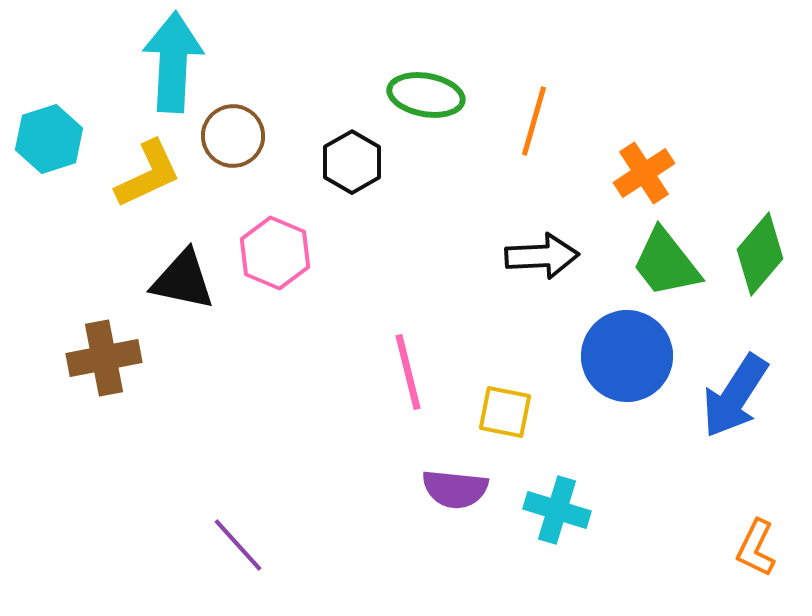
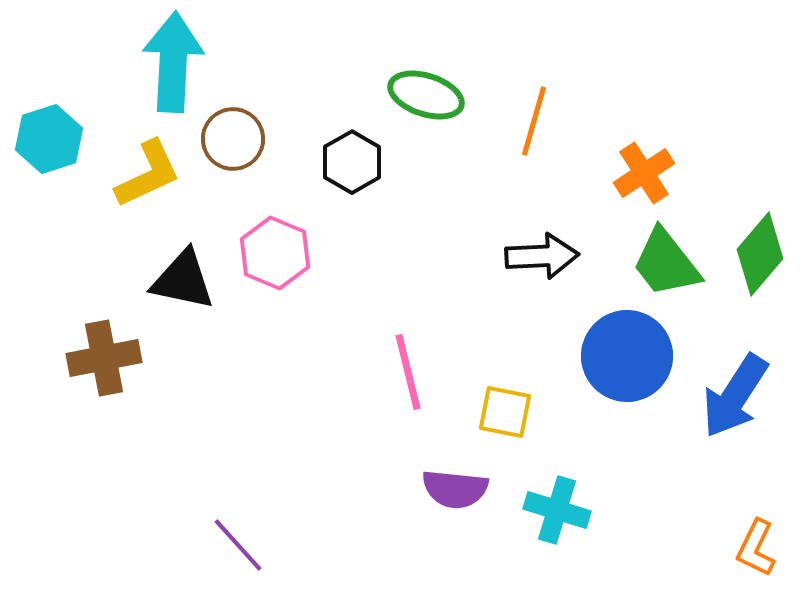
green ellipse: rotated 8 degrees clockwise
brown circle: moved 3 px down
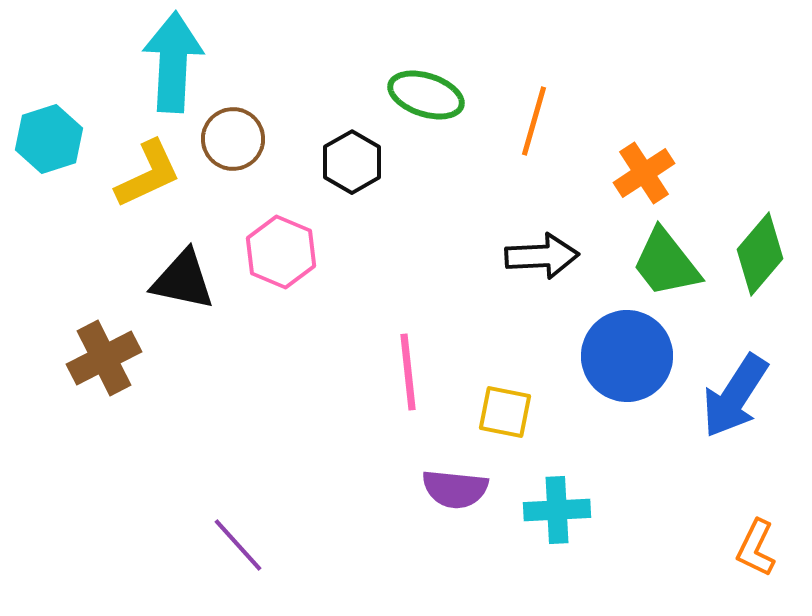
pink hexagon: moved 6 px right, 1 px up
brown cross: rotated 16 degrees counterclockwise
pink line: rotated 8 degrees clockwise
cyan cross: rotated 20 degrees counterclockwise
